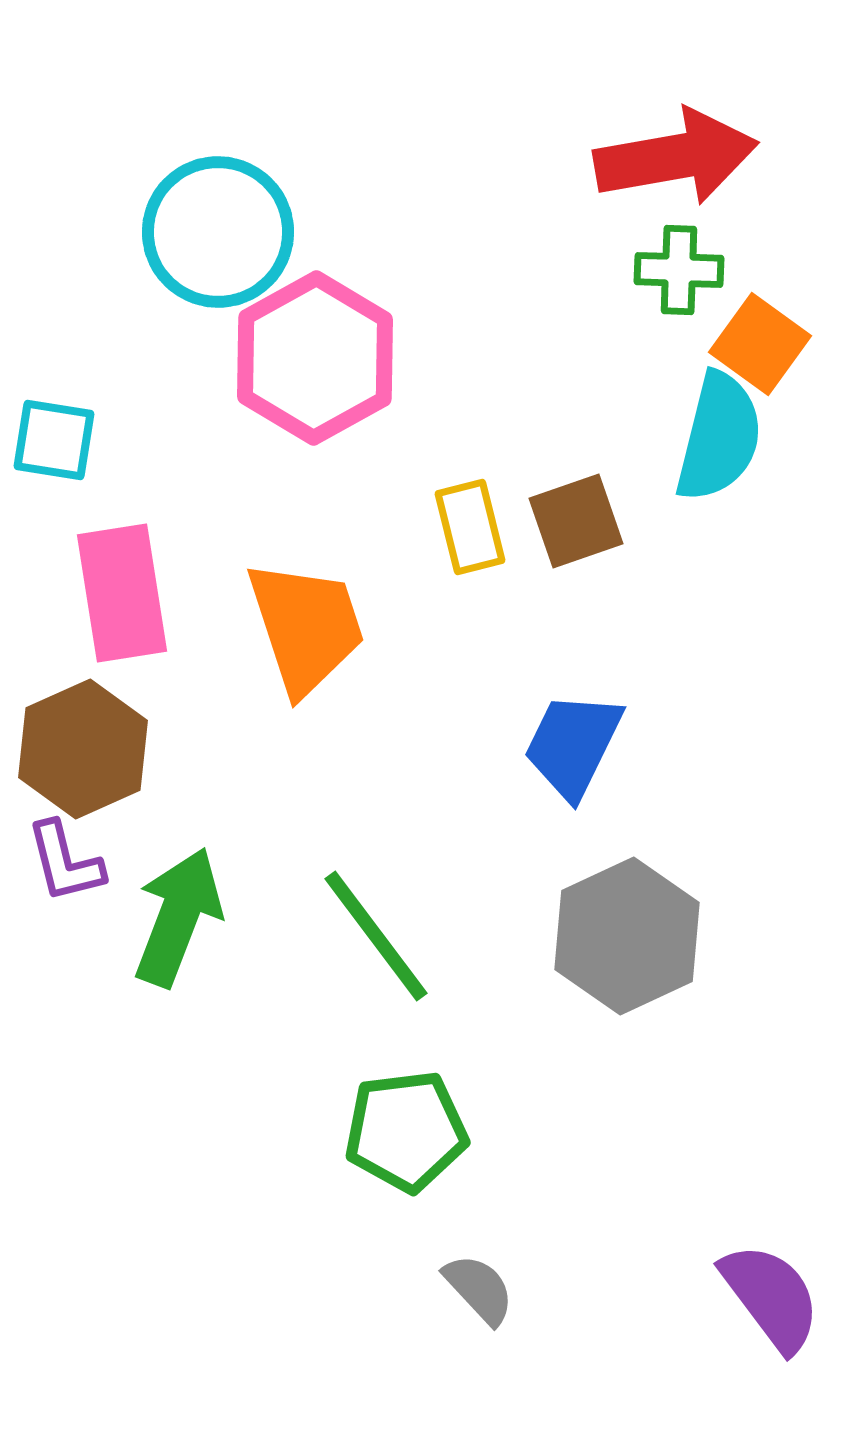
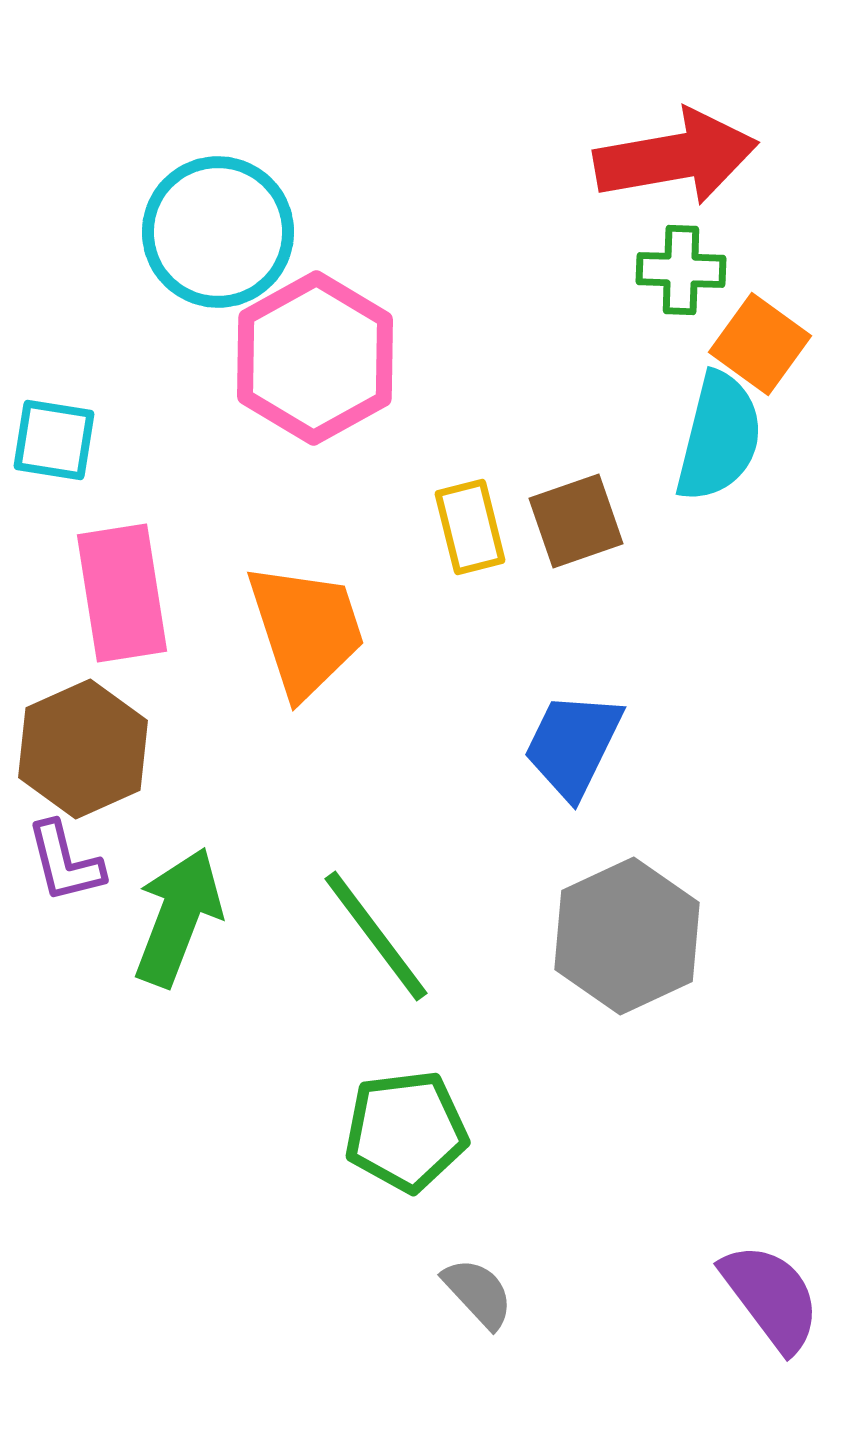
green cross: moved 2 px right
orange trapezoid: moved 3 px down
gray semicircle: moved 1 px left, 4 px down
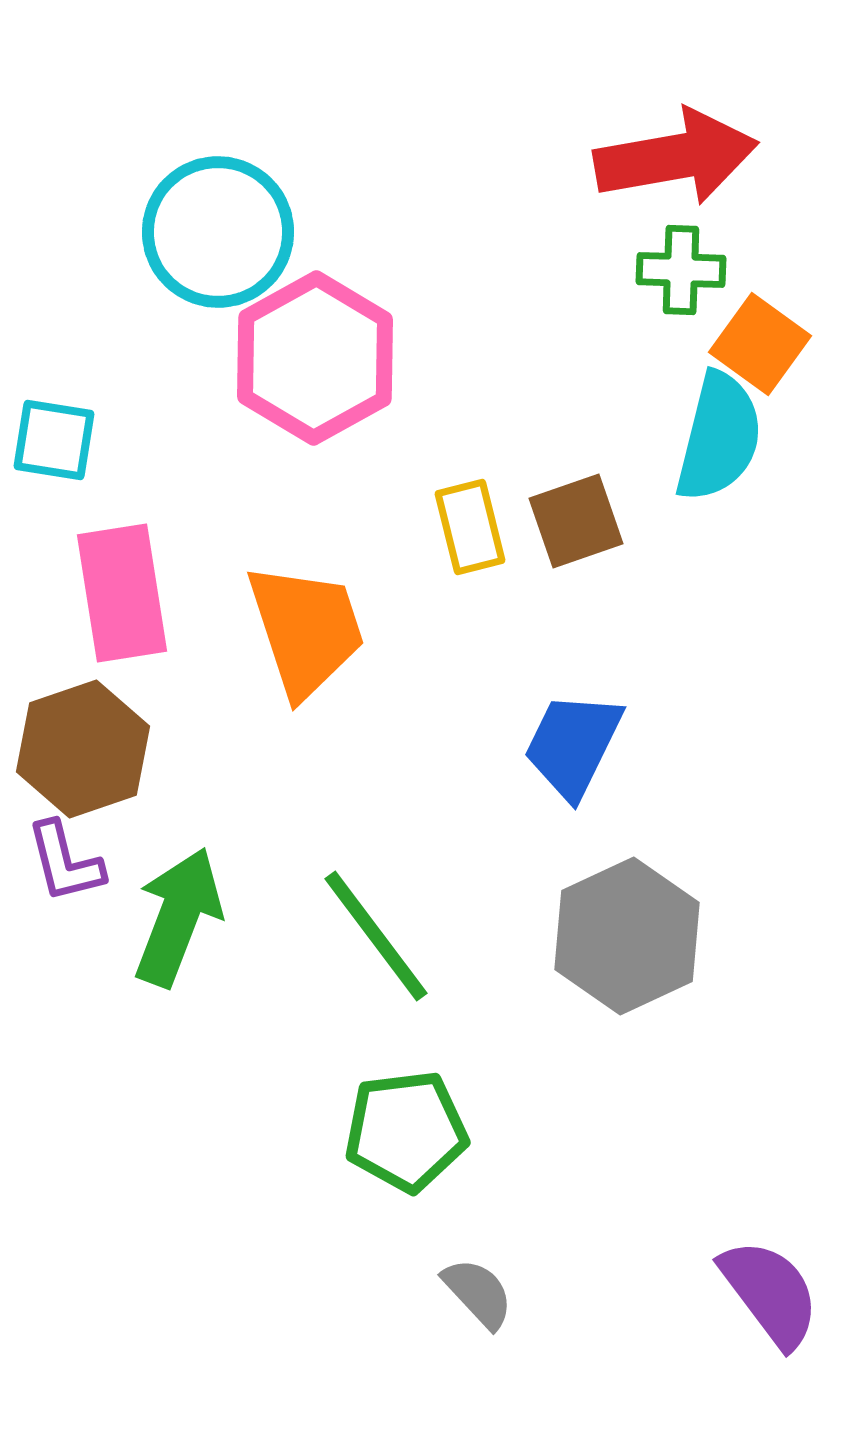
brown hexagon: rotated 5 degrees clockwise
purple semicircle: moved 1 px left, 4 px up
